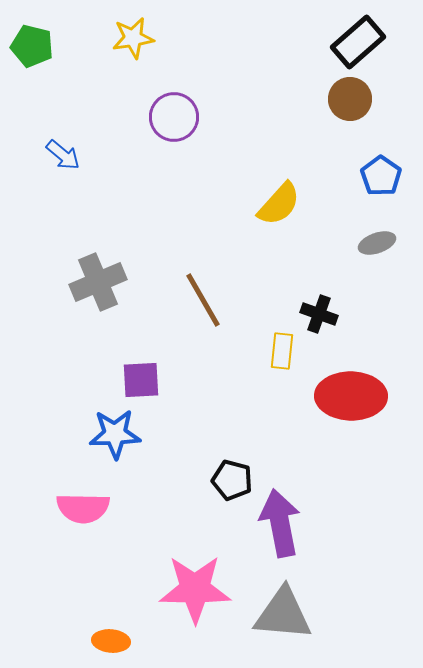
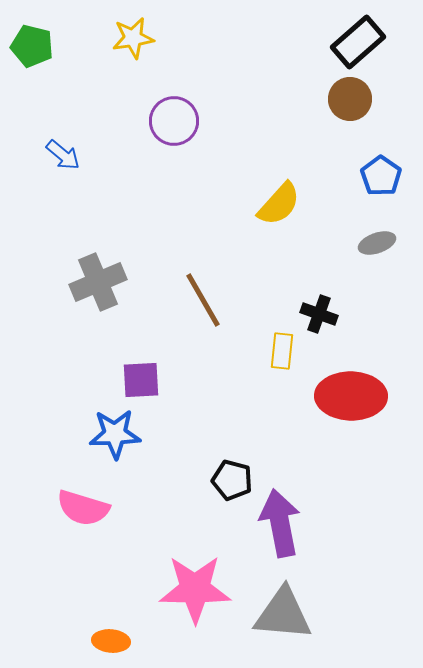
purple circle: moved 4 px down
pink semicircle: rotated 16 degrees clockwise
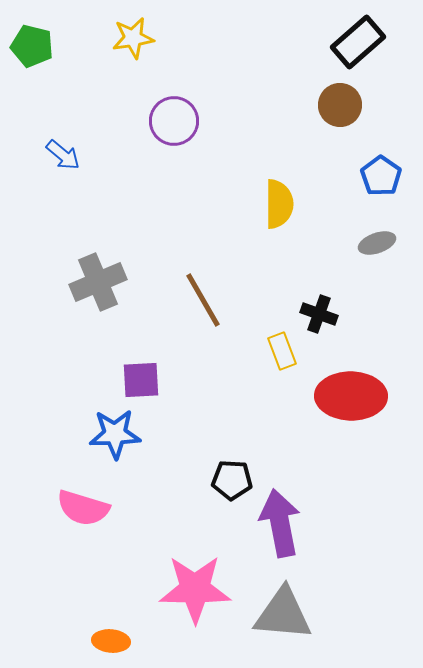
brown circle: moved 10 px left, 6 px down
yellow semicircle: rotated 42 degrees counterclockwise
yellow rectangle: rotated 27 degrees counterclockwise
black pentagon: rotated 12 degrees counterclockwise
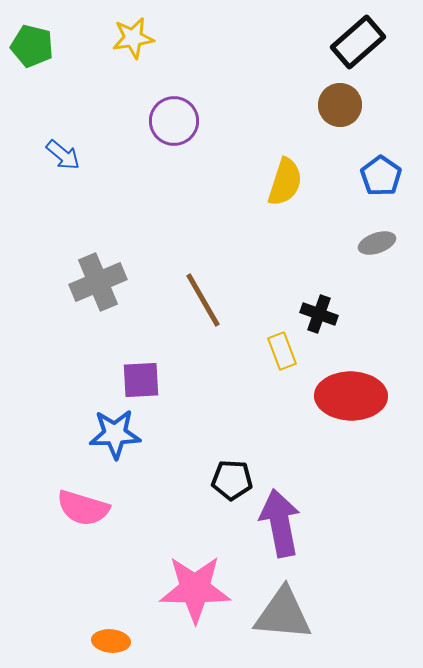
yellow semicircle: moved 6 px right, 22 px up; rotated 18 degrees clockwise
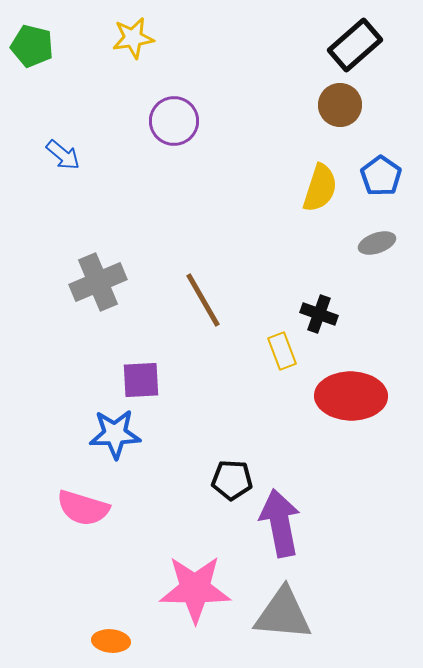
black rectangle: moved 3 px left, 3 px down
yellow semicircle: moved 35 px right, 6 px down
